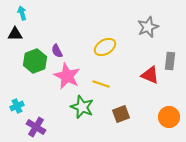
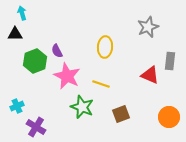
yellow ellipse: rotated 55 degrees counterclockwise
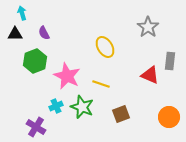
gray star: rotated 15 degrees counterclockwise
yellow ellipse: rotated 35 degrees counterclockwise
purple semicircle: moved 13 px left, 18 px up
cyan cross: moved 39 px right
